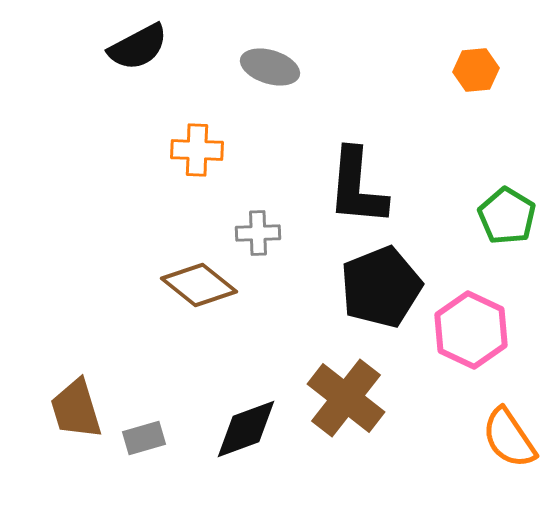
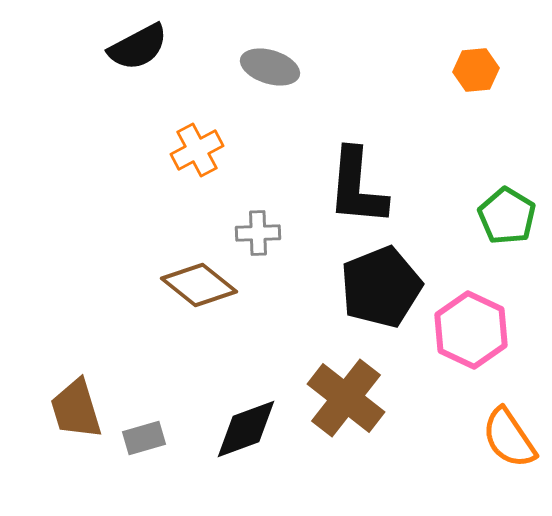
orange cross: rotated 30 degrees counterclockwise
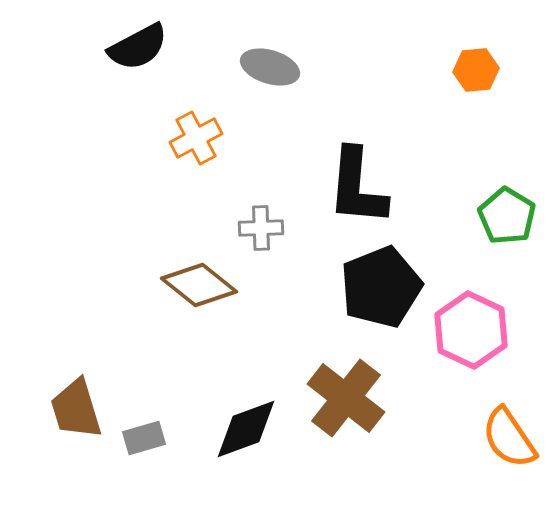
orange cross: moved 1 px left, 12 px up
gray cross: moved 3 px right, 5 px up
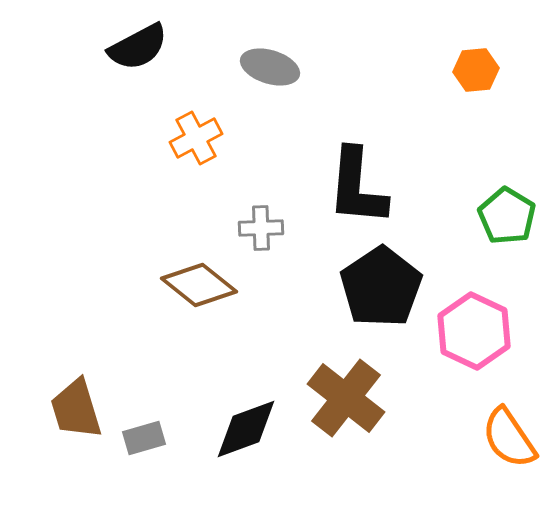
black pentagon: rotated 12 degrees counterclockwise
pink hexagon: moved 3 px right, 1 px down
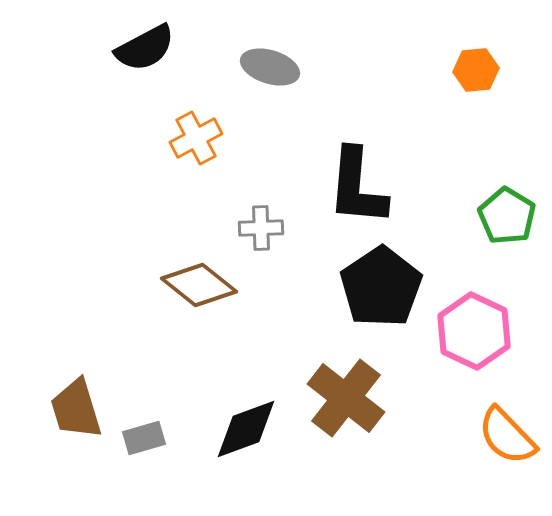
black semicircle: moved 7 px right, 1 px down
orange semicircle: moved 2 px left, 2 px up; rotated 10 degrees counterclockwise
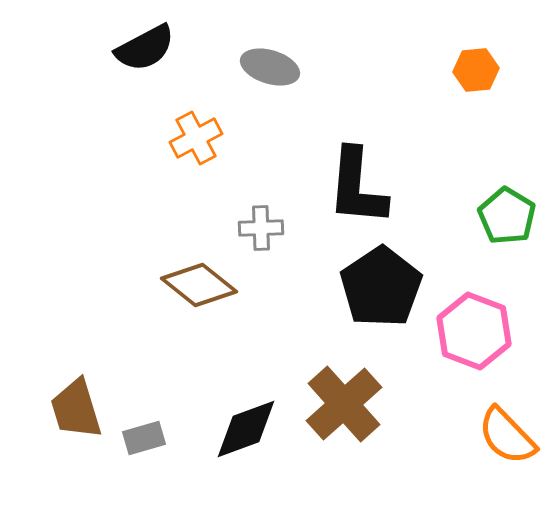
pink hexagon: rotated 4 degrees counterclockwise
brown cross: moved 2 px left, 6 px down; rotated 10 degrees clockwise
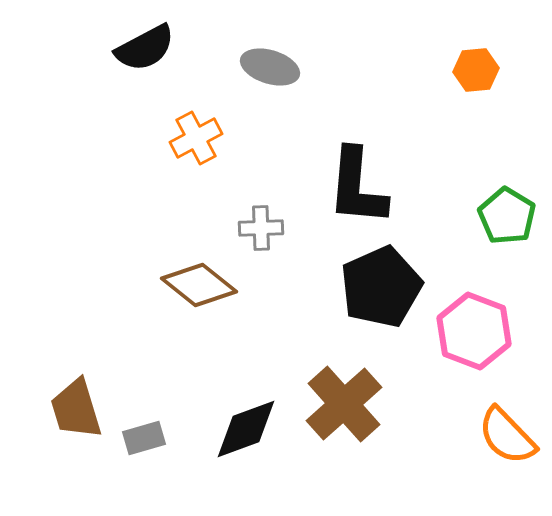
black pentagon: rotated 10 degrees clockwise
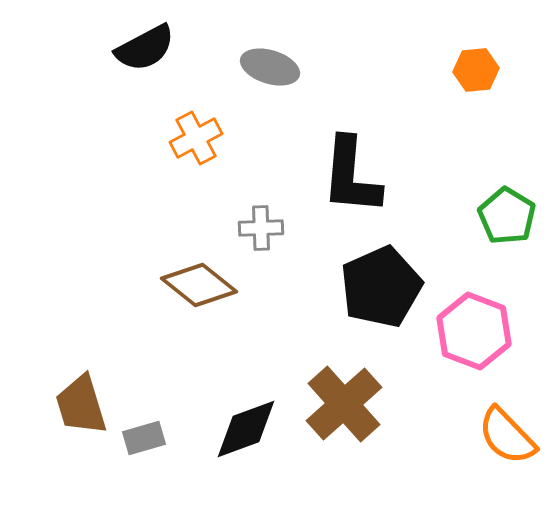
black L-shape: moved 6 px left, 11 px up
brown trapezoid: moved 5 px right, 4 px up
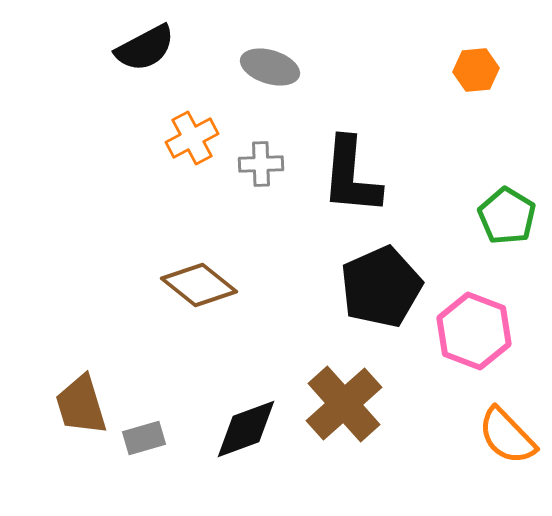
orange cross: moved 4 px left
gray cross: moved 64 px up
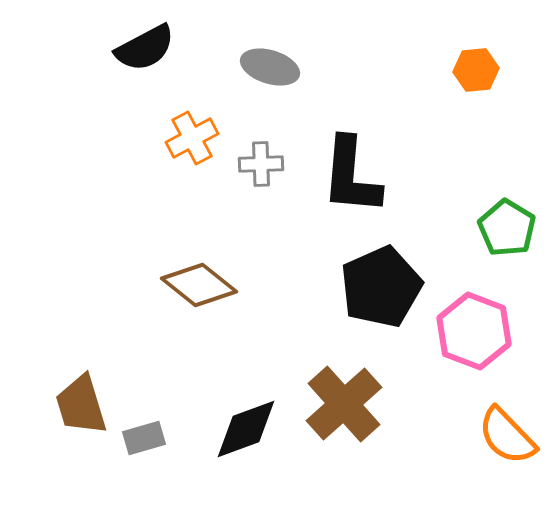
green pentagon: moved 12 px down
